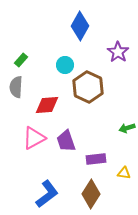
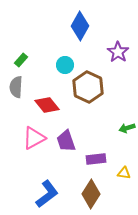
red diamond: rotated 55 degrees clockwise
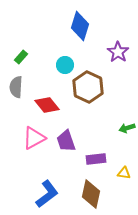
blue diamond: rotated 12 degrees counterclockwise
green rectangle: moved 3 px up
brown diamond: rotated 20 degrees counterclockwise
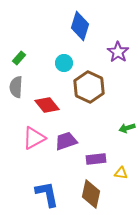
green rectangle: moved 2 px left, 1 px down
cyan circle: moved 1 px left, 2 px up
brown hexagon: moved 1 px right
purple trapezoid: rotated 90 degrees clockwise
yellow triangle: moved 3 px left
blue L-shape: rotated 64 degrees counterclockwise
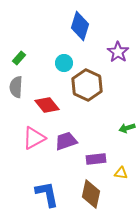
brown hexagon: moved 2 px left, 2 px up
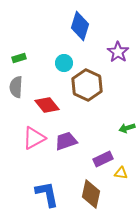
green rectangle: rotated 32 degrees clockwise
purple rectangle: moved 7 px right; rotated 18 degrees counterclockwise
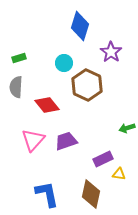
purple star: moved 7 px left
pink triangle: moved 1 px left, 2 px down; rotated 20 degrees counterclockwise
yellow triangle: moved 2 px left, 1 px down
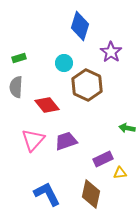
green arrow: rotated 28 degrees clockwise
yellow triangle: moved 1 px right, 1 px up; rotated 16 degrees counterclockwise
blue L-shape: rotated 16 degrees counterclockwise
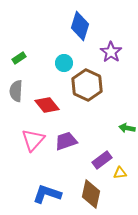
green rectangle: rotated 16 degrees counterclockwise
gray semicircle: moved 4 px down
purple rectangle: moved 1 px left, 1 px down; rotated 12 degrees counterclockwise
blue L-shape: rotated 44 degrees counterclockwise
